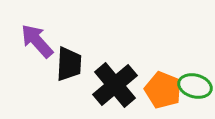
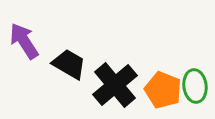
purple arrow: moved 13 px left; rotated 9 degrees clockwise
black trapezoid: rotated 63 degrees counterclockwise
green ellipse: rotated 68 degrees clockwise
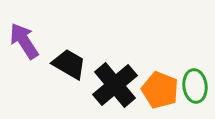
orange pentagon: moved 3 px left
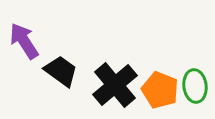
black trapezoid: moved 8 px left, 7 px down; rotated 6 degrees clockwise
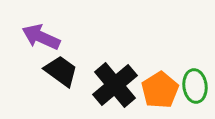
purple arrow: moved 17 px right, 4 px up; rotated 33 degrees counterclockwise
orange pentagon: rotated 18 degrees clockwise
